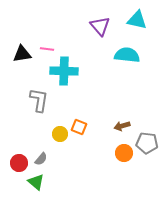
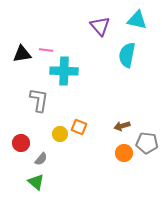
pink line: moved 1 px left, 1 px down
cyan semicircle: rotated 85 degrees counterclockwise
red circle: moved 2 px right, 20 px up
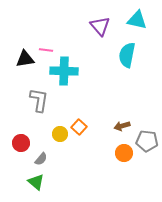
black triangle: moved 3 px right, 5 px down
orange square: rotated 21 degrees clockwise
gray pentagon: moved 2 px up
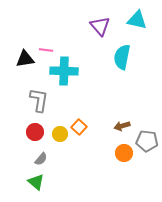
cyan semicircle: moved 5 px left, 2 px down
red circle: moved 14 px right, 11 px up
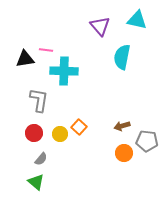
red circle: moved 1 px left, 1 px down
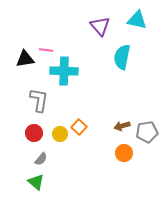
gray pentagon: moved 9 px up; rotated 15 degrees counterclockwise
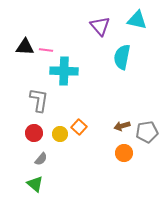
black triangle: moved 12 px up; rotated 12 degrees clockwise
green triangle: moved 1 px left, 2 px down
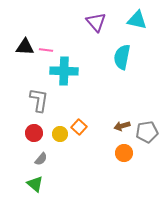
purple triangle: moved 4 px left, 4 px up
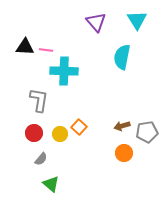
cyan triangle: rotated 45 degrees clockwise
green triangle: moved 16 px right
